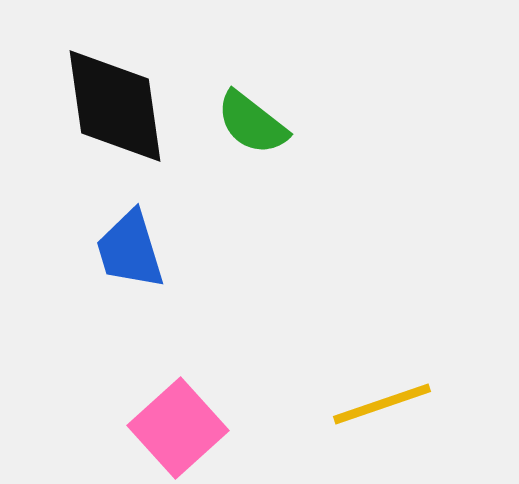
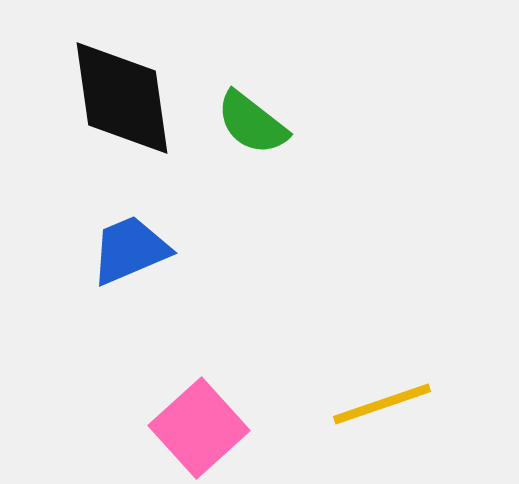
black diamond: moved 7 px right, 8 px up
blue trapezoid: rotated 84 degrees clockwise
pink square: moved 21 px right
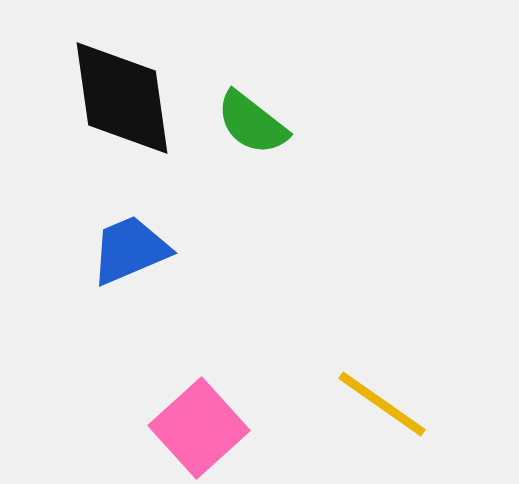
yellow line: rotated 54 degrees clockwise
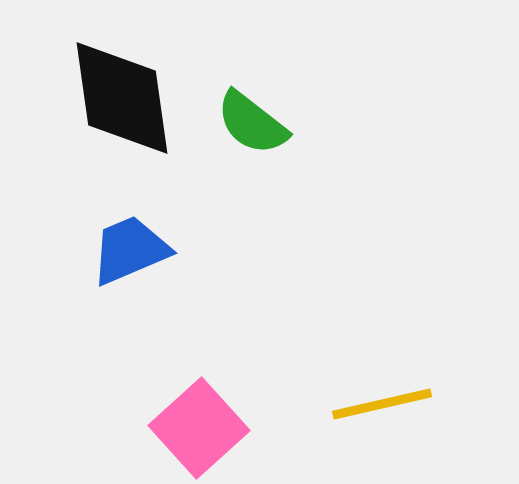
yellow line: rotated 48 degrees counterclockwise
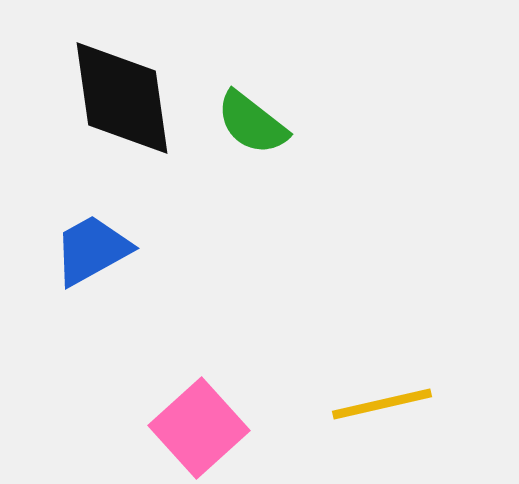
blue trapezoid: moved 38 px left; rotated 6 degrees counterclockwise
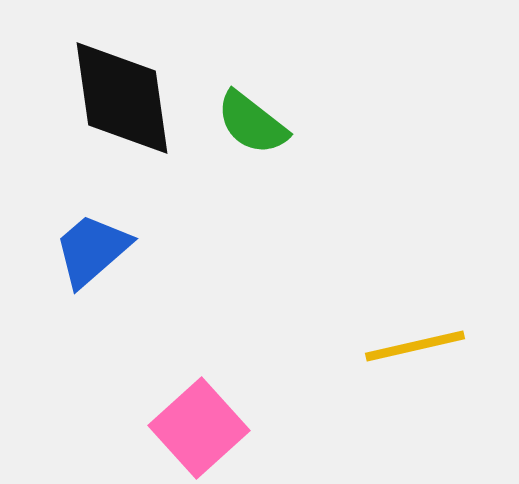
blue trapezoid: rotated 12 degrees counterclockwise
yellow line: moved 33 px right, 58 px up
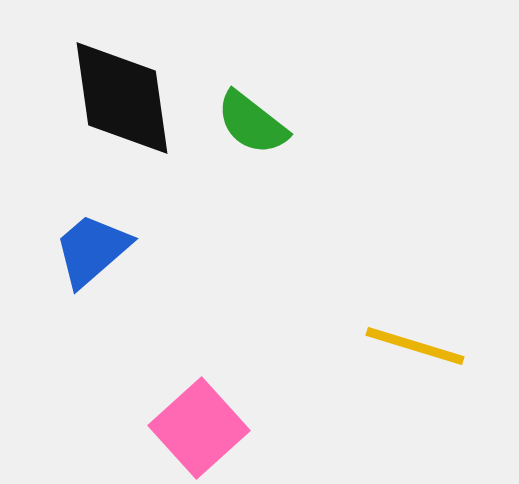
yellow line: rotated 30 degrees clockwise
